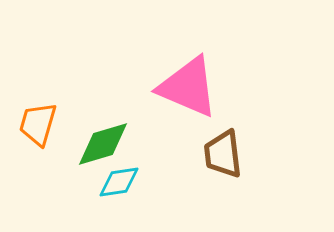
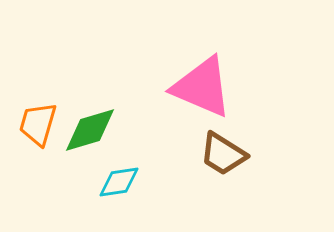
pink triangle: moved 14 px right
green diamond: moved 13 px left, 14 px up
brown trapezoid: rotated 51 degrees counterclockwise
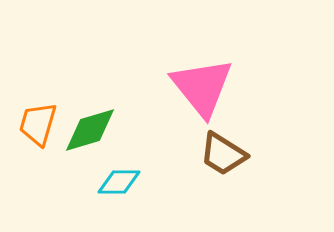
pink triangle: rotated 28 degrees clockwise
cyan diamond: rotated 9 degrees clockwise
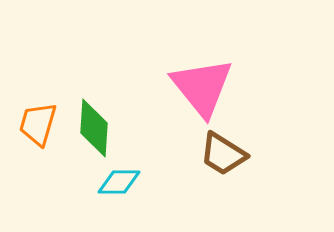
green diamond: moved 4 px right, 2 px up; rotated 70 degrees counterclockwise
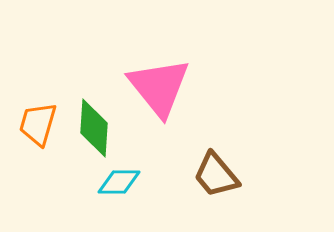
pink triangle: moved 43 px left
brown trapezoid: moved 7 px left, 21 px down; rotated 18 degrees clockwise
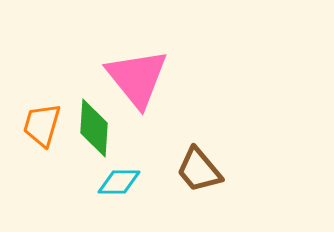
pink triangle: moved 22 px left, 9 px up
orange trapezoid: moved 4 px right, 1 px down
brown trapezoid: moved 17 px left, 5 px up
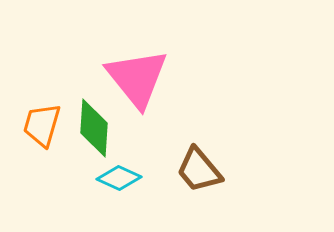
cyan diamond: moved 4 px up; rotated 24 degrees clockwise
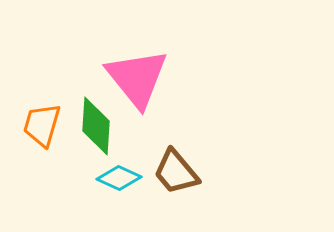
green diamond: moved 2 px right, 2 px up
brown trapezoid: moved 23 px left, 2 px down
